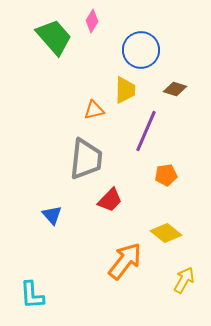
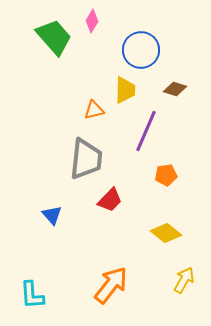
orange arrow: moved 14 px left, 24 px down
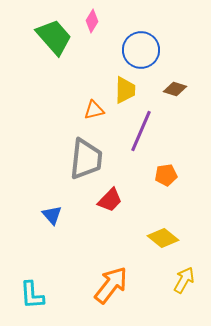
purple line: moved 5 px left
yellow diamond: moved 3 px left, 5 px down
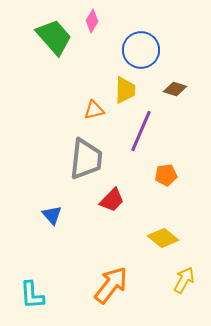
red trapezoid: moved 2 px right
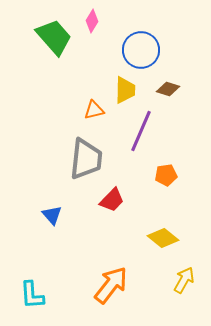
brown diamond: moved 7 px left
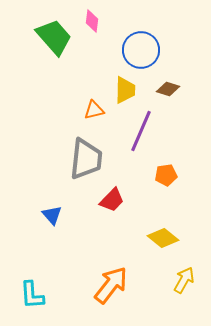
pink diamond: rotated 25 degrees counterclockwise
